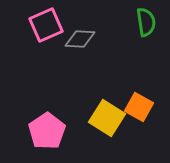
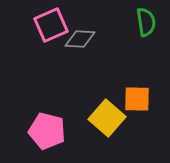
pink square: moved 5 px right
orange square: moved 2 px left, 8 px up; rotated 28 degrees counterclockwise
yellow square: rotated 9 degrees clockwise
pink pentagon: rotated 24 degrees counterclockwise
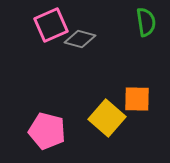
gray diamond: rotated 12 degrees clockwise
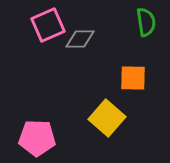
pink square: moved 3 px left
gray diamond: rotated 16 degrees counterclockwise
orange square: moved 4 px left, 21 px up
pink pentagon: moved 10 px left, 7 px down; rotated 12 degrees counterclockwise
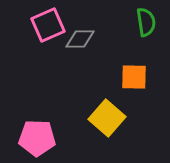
orange square: moved 1 px right, 1 px up
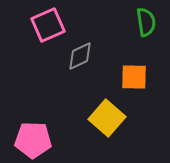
gray diamond: moved 17 px down; rotated 24 degrees counterclockwise
pink pentagon: moved 4 px left, 2 px down
